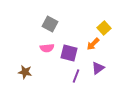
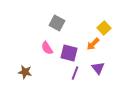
gray square: moved 7 px right, 1 px up
pink semicircle: rotated 64 degrees clockwise
purple triangle: rotated 32 degrees counterclockwise
purple line: moved 1 px left, 3 px up
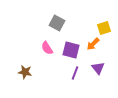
yellow square: rotated 24 degrees clockwise
purple square: moved 2 px right, 3 px up
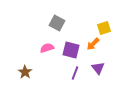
pink semicircle: rotated 104 degrees clockwise
brown star: rotated 24 degrees clockwise
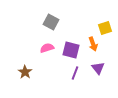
gray square: moved 6 px left, 1 px up
yellow square: moved 1 px right
orange arrow: rotated 64 degrees counterclockwise
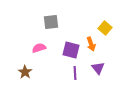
gray square: rotated 35 degrees counterclockwise
yellow square: rotated 32 degrees counterclockwise
orange arrow: moved 2 px left
pink semicircle: moved 8 px left
purple line: rotated 24 degrees counterclockwise
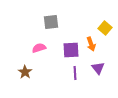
purple square: rotated 18 degrees counterclockwise
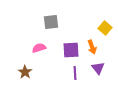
orange arrow: moved 1 px right, 3 px down
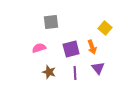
purple square: moved 1 px up; rotated 12 degrees counterclockwise
brown star: moved 24 px right; rotated 16 degrees counterclockwise
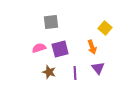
purple square: moved 11 px left
